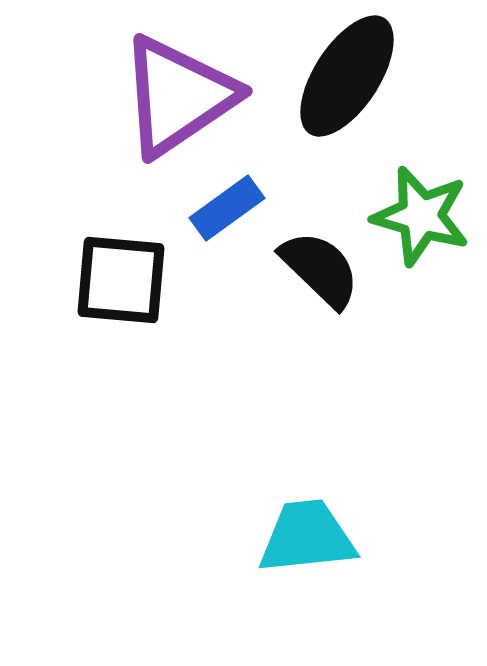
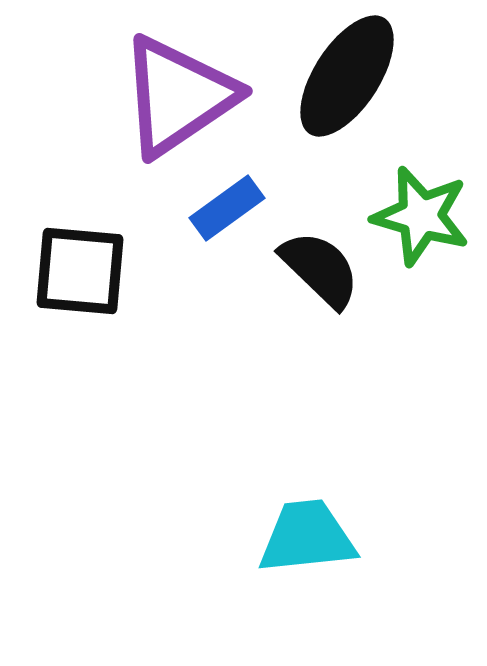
black square: moved 41 px left, 9 px up
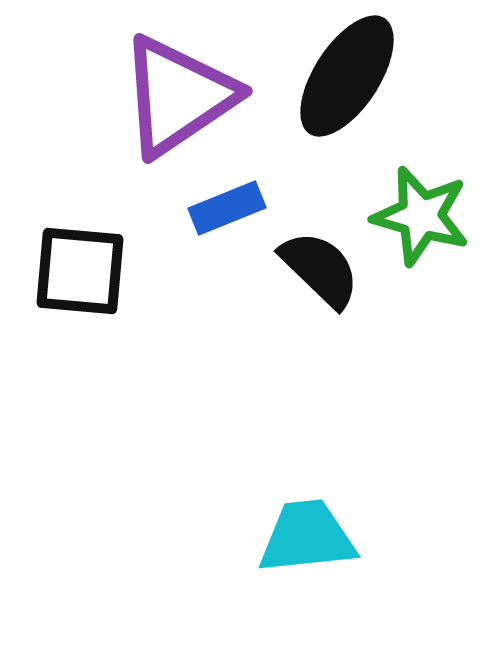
blue rectangle: rotated 14 degrees clockwise
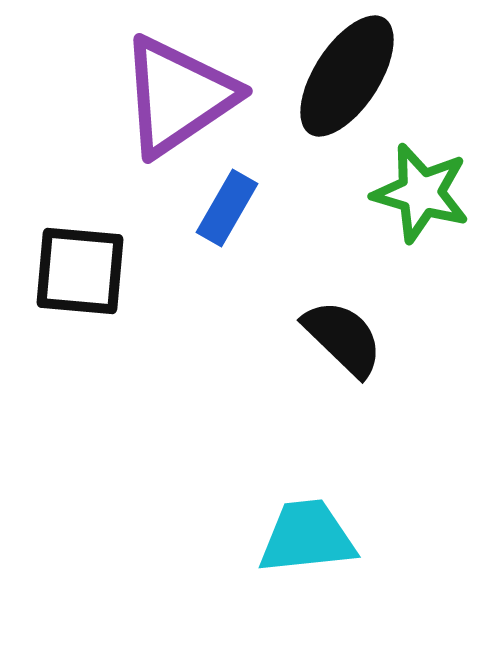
blue rectangle: rotated 38 degrees counterclockwise
green star: moved 23 px up
black semicircle: moved 23 px right, 69 px down
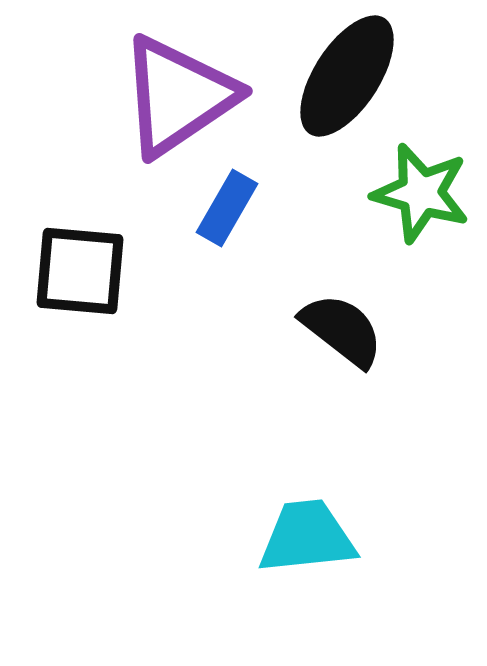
black semicircle: moved 1 px left, 8 px up; rotated 6 degrees counterclockwise
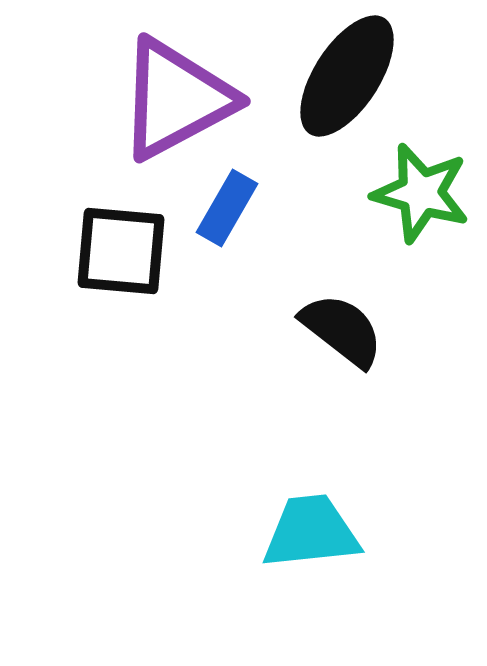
purple triangle: moved 2 px left, 3 px down; rotated 6 degrees clockwise
black square: moved 41 px right, 20 px up
cyan trapezoid: moved 4 px right, 5 px up
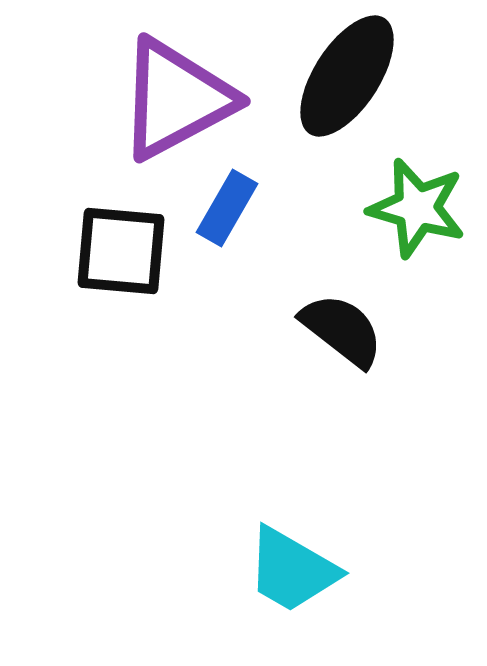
green star: moved 4 px left, 15 px down
cyan trapezoid: moved 19 px left, 38 px down; rotated 144 degrees counterclockwise
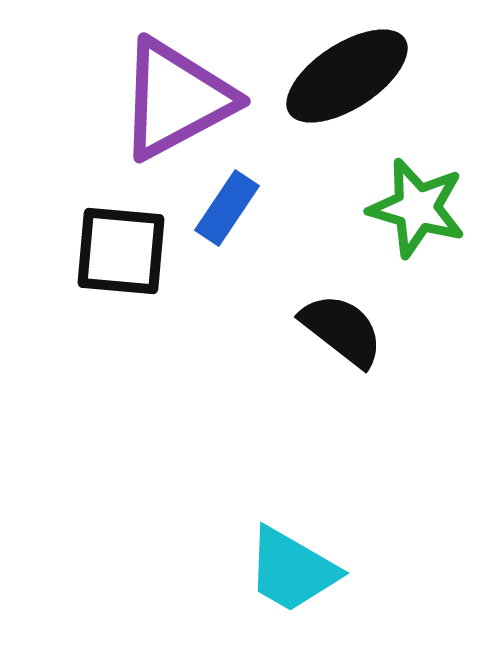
black ellipse: rotated 24 degrees clockwise
blue rectangle: rotated 4 degrees clockwise
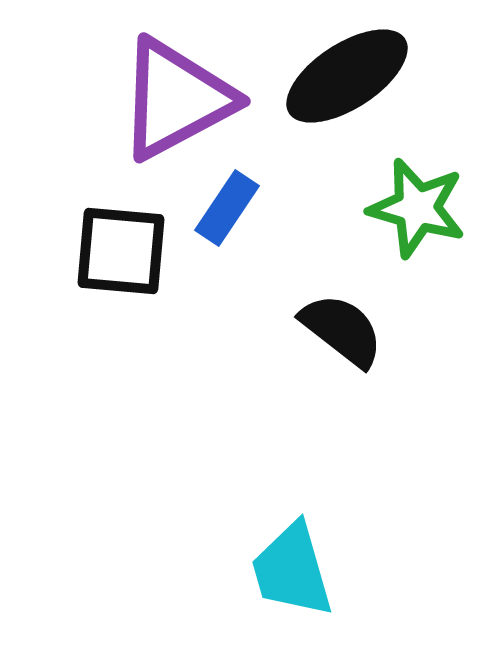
cyan trapezoid: rotated 44 degrees clockwise
